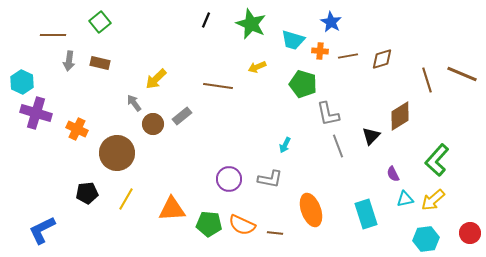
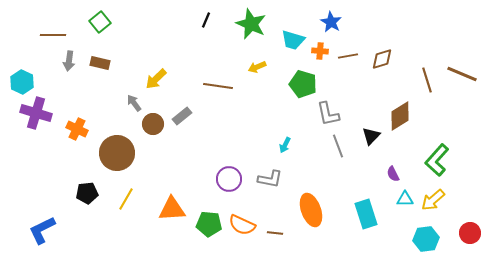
cyan triangle at (405, 199): rotated 12 degrees clockwise
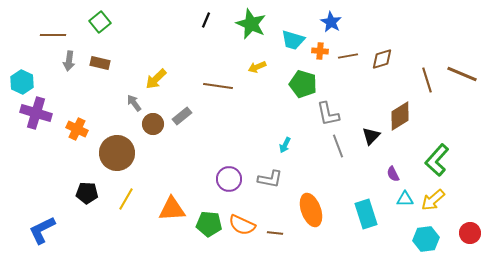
black pentagon at (87, 193): rotated 10 degrees clockwise
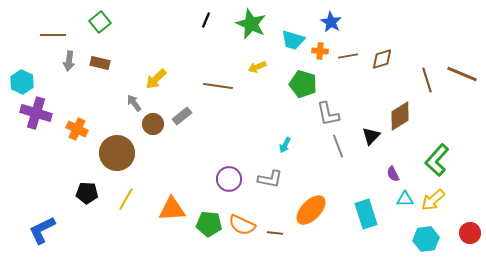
orange ellipse at (311, 210): rotated 64 degrees clockwise
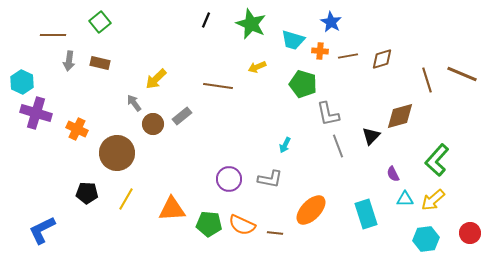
brown diamond at (400, 116): rotated 16 degrees clockwise
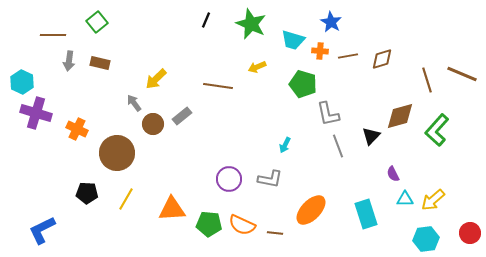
green square at (100, 22): moved 3 px left
green L-shape at (437, 160): moved 30 px up
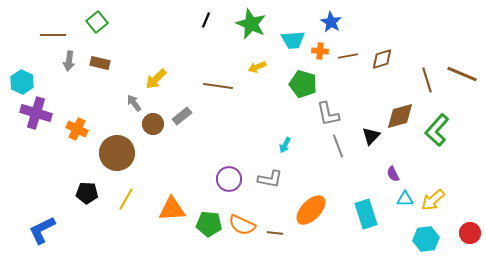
cyan trapezoid at (293, 40): rotated 20 degrees counterclockwise
